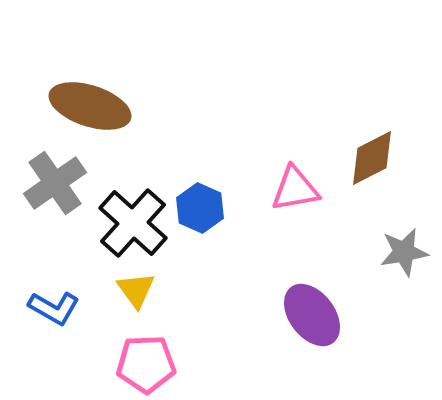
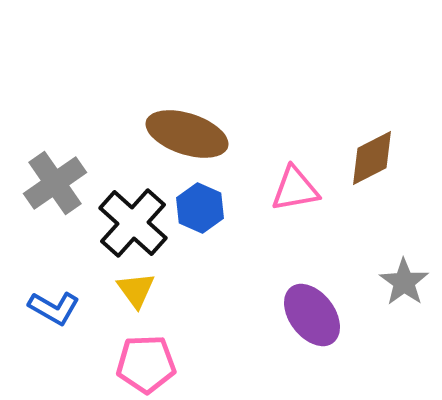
brown ellipse: moved 97 px right, 28 px down
gray star: moved 30 px down; rotated 27 degrees counterclockwise
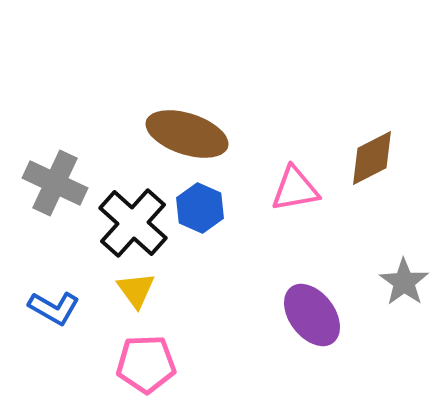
gray cross: rotated 30 degrees counterclockwise
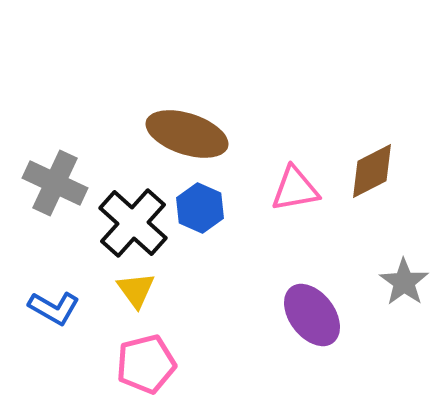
brown diamond: moved 13 px down
pink pentagon: rotated 12 degrees counterclockwise
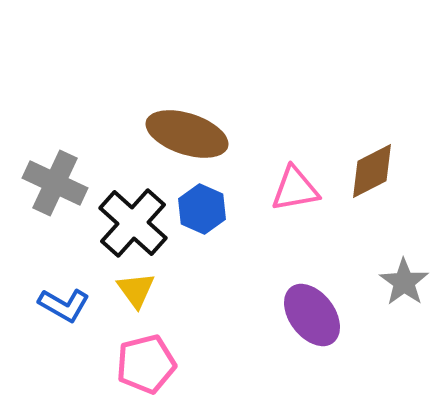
blue hexagon: moved 2 px right, 1 px down
blue L-shape: moved 10 px right, 3 px up
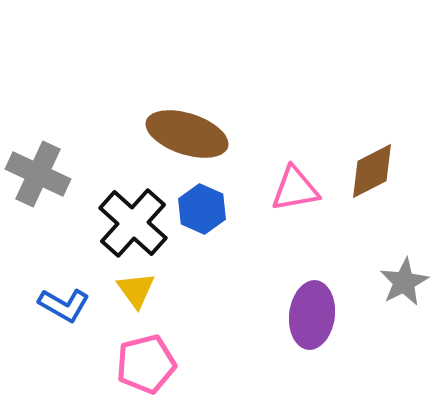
gray cross: moved 17 px left, 9 px up
gray star: rotated 9 degrees clockwise
purple ellipse: rotated 44 degrees clockwise
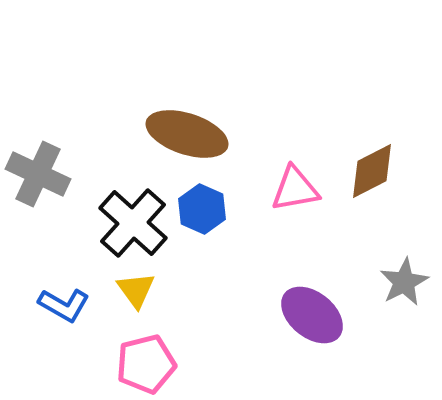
purple ellipse: rotated 58 degrees counterclockwise
